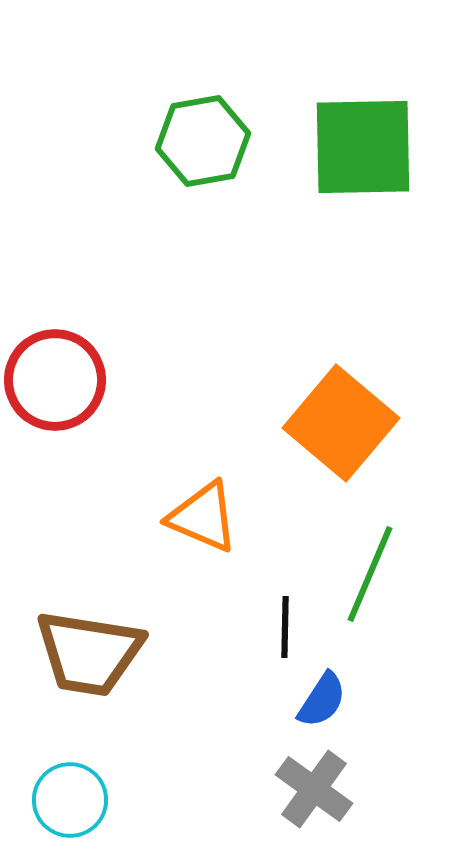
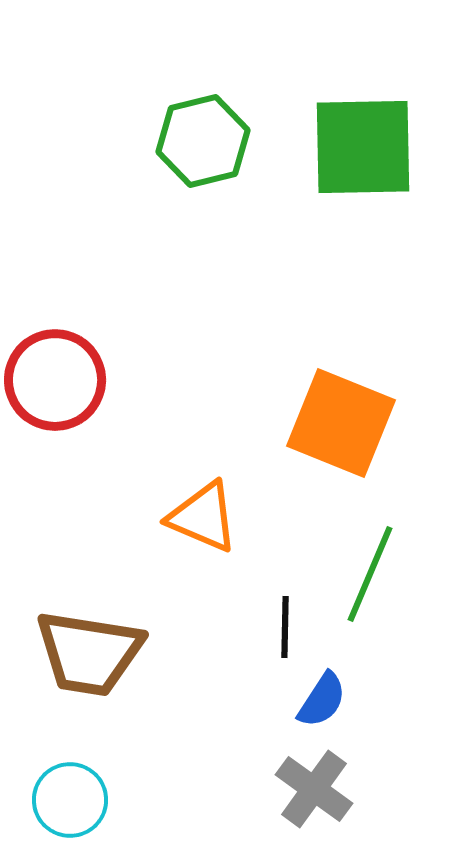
green hexagon: rotated 4 degrees counterclockwise
orange square: rotated 18 degrees counterclockwise
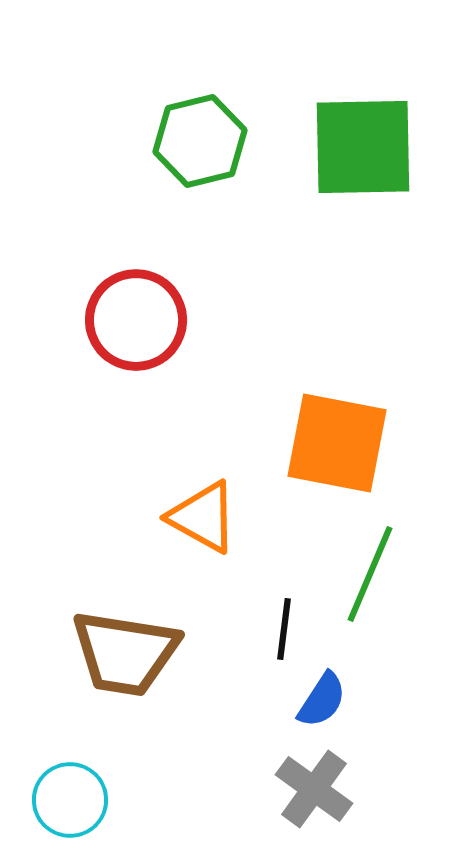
green hexagon: moved 3 px left
red circle: moved 81 px right, 60 px up
orange square: moved 4 px left, 20 px down; rotated 11 degrees counterclockwise
orange triangle: rotated 6 degrees clockwise
black line: moved 1 px left, 2 px down; rotated 6 degrees clockwise
brown trapezoid: moved 36 px right
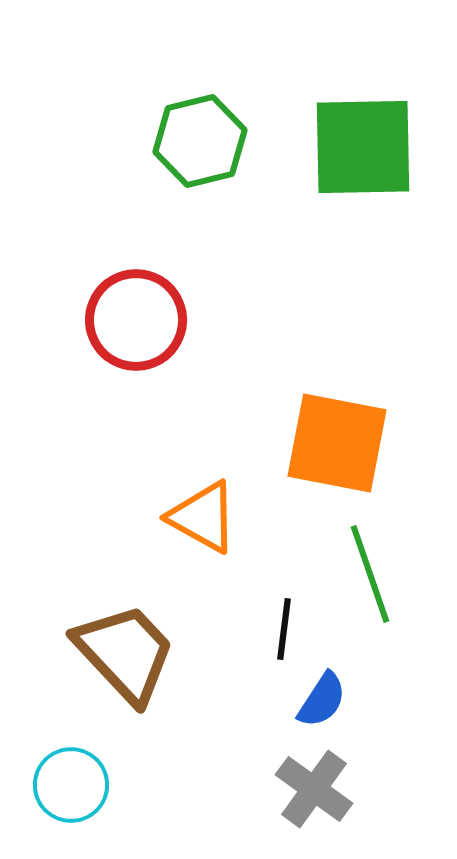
green line: rotated 42 degrees counterclockwise
brown trapezoid: rotated 142 degrees counterclockwise
cyan circle: moved 1 px right, 15 px up
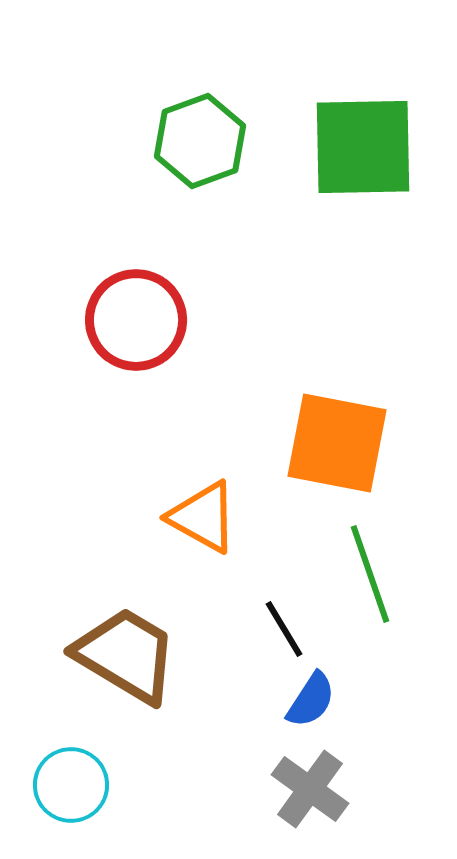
green hexagon: rotated 6 degrees counterclockwise
black line: rotated 38 degrees counterclockwise
brown trapezoid: moved 1 px right, 2 px down; rotated 16 degrees counterclockwise
blue semicircle: moved 11 px left
gray cross: moved 4 px left
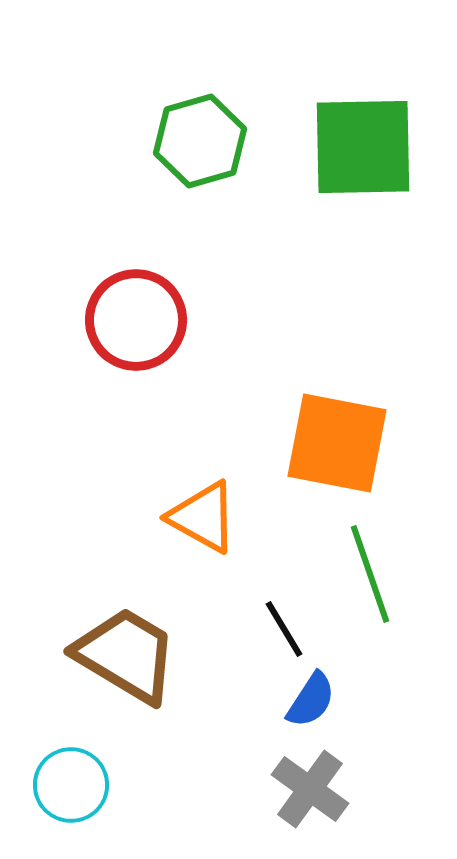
green hexagon: rotated 4 degrees clockwise
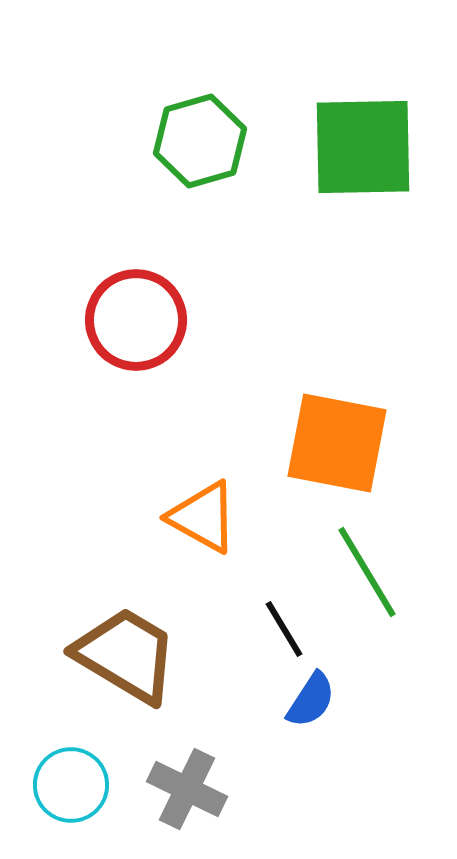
green line: moved 3 px left, 2 px up; rotated 12 degrees counterclockwise
gray cross: moved 123 px left; rotated 10 degrees counterclockwise
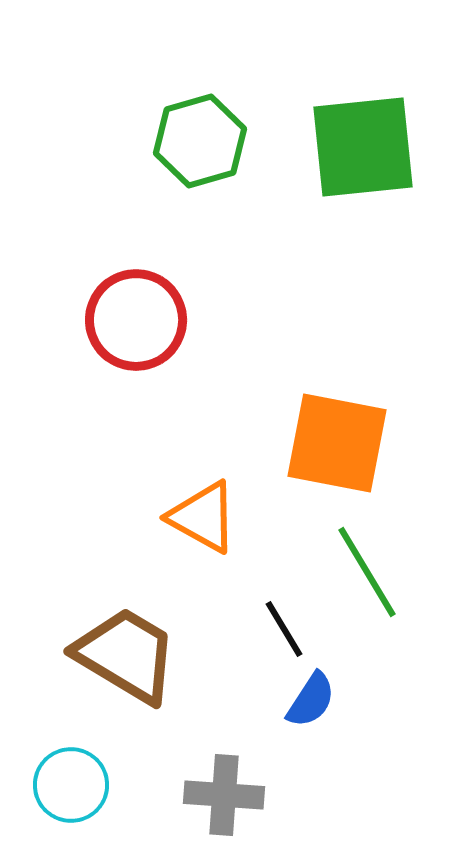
green square: rotated 5 degrees counterclockwise
gray cross: moved 37 px right, 6 px down; rotated 22 degrees counterclockwise
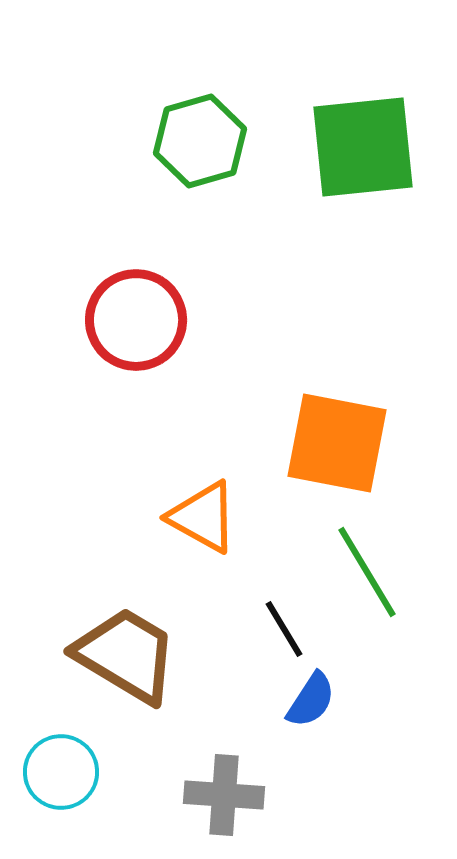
cyan circle: moved 10 px left, 13 px up
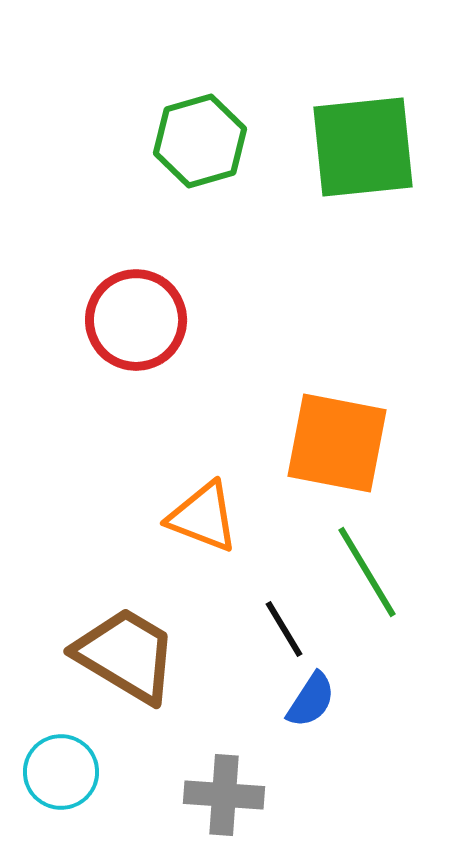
orange triangle: rotated 8 degrees counterclockwise
